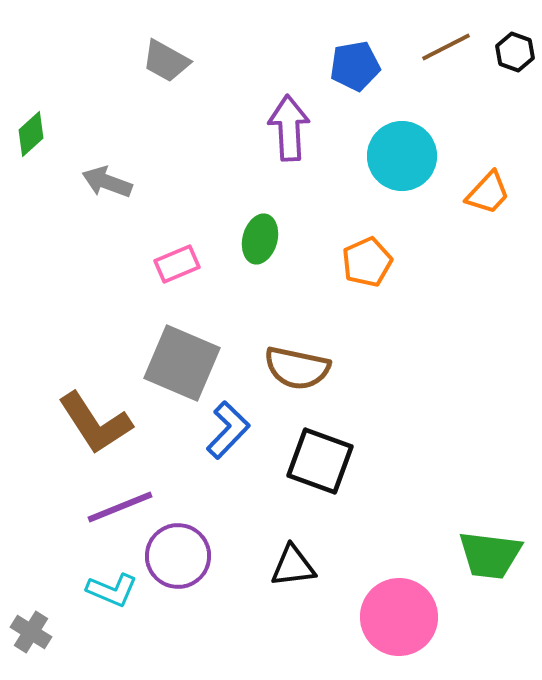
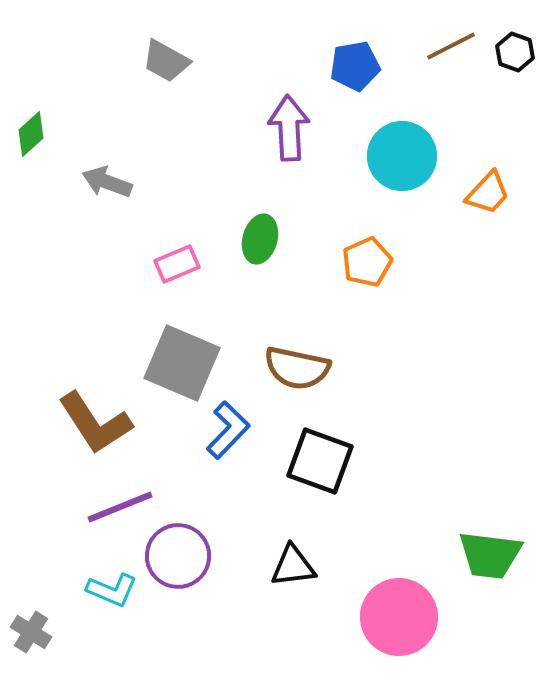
brown line: moved 5 px right, 1 px up
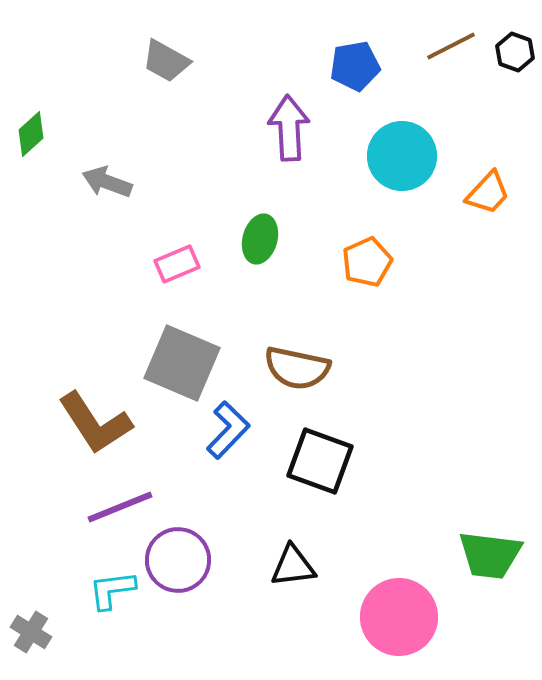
purple circle: moved 4 px down
cyan L-shape: rotated 150 degrees clockwise
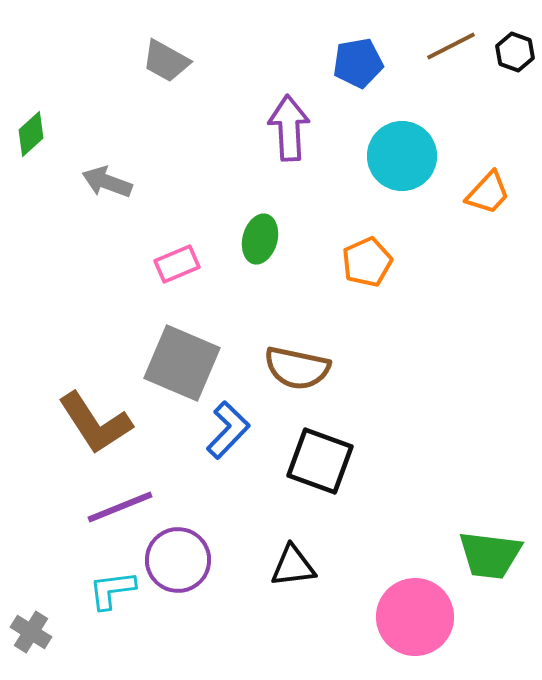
blue pentagon: moved 3 px right, 3 px up
pink circle: moved 16 px right
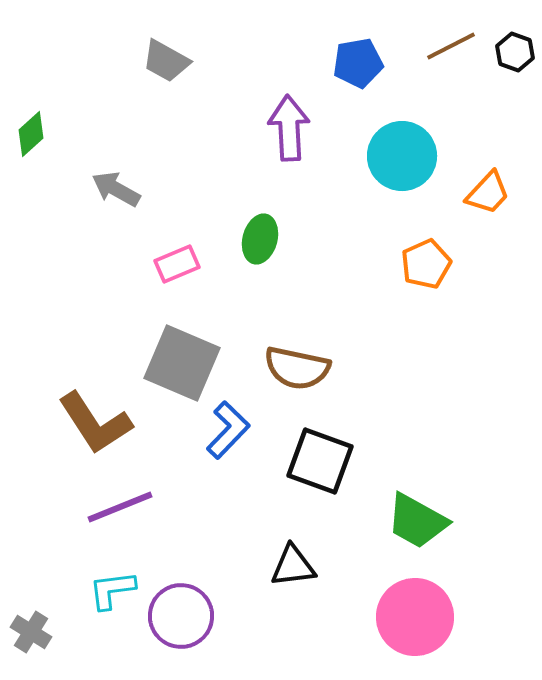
gray arrow: moved 9 px right, 7 px down; rotated 9 degrees clockwise
orange pentagon: moved 59 px right, 2 px down
green trapezoid: moved 73 px left, 34 px up; rotated 22 degrees clockwise
purple circle: moved 3 px right, 56 px down
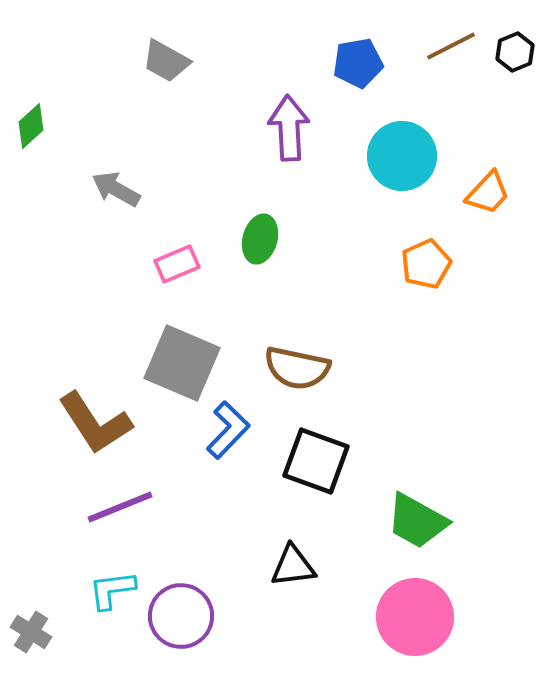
black hexagon: rotated 18 degrees clockwise
green diamond: moved 8 px up
black square: moved 4 px left
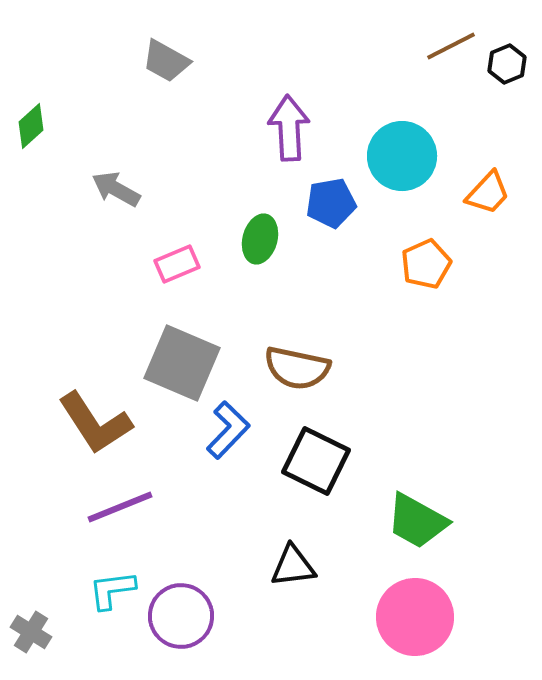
black hexagon: moved 8 px left, 12 px down
blue pentagon: moved 27 px left, 140 px down
black square: rotated 6 degrees clockwise
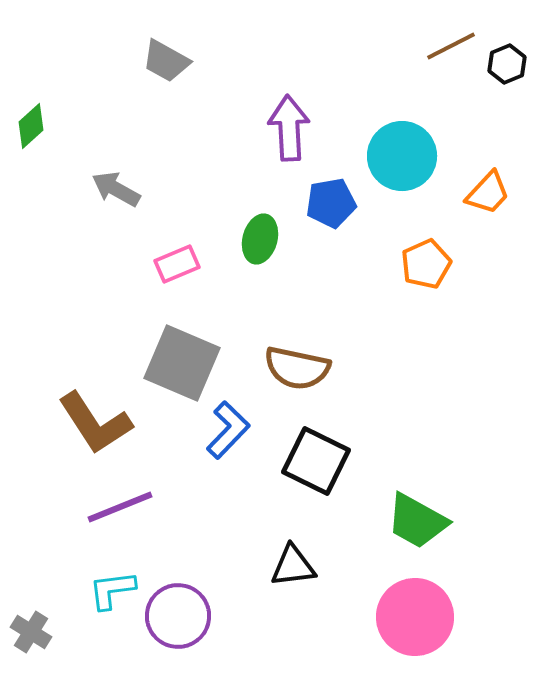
purple circle: moved 3 px left
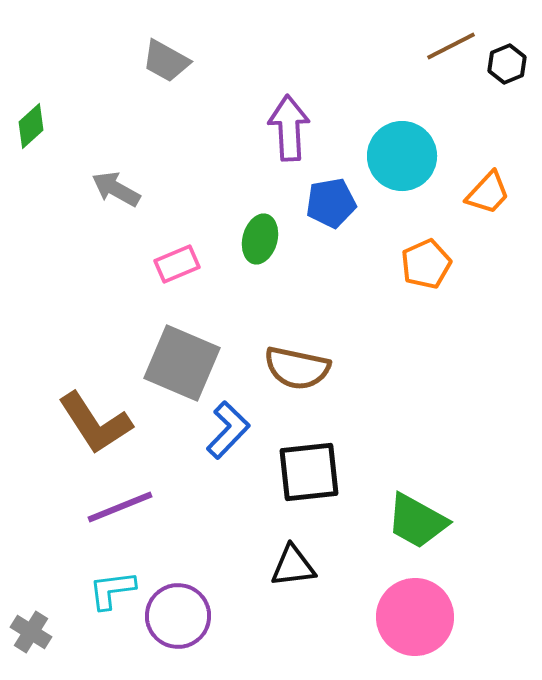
black square: moved 7 px left, 11 px down; rotated 32 degrees counterclockwise
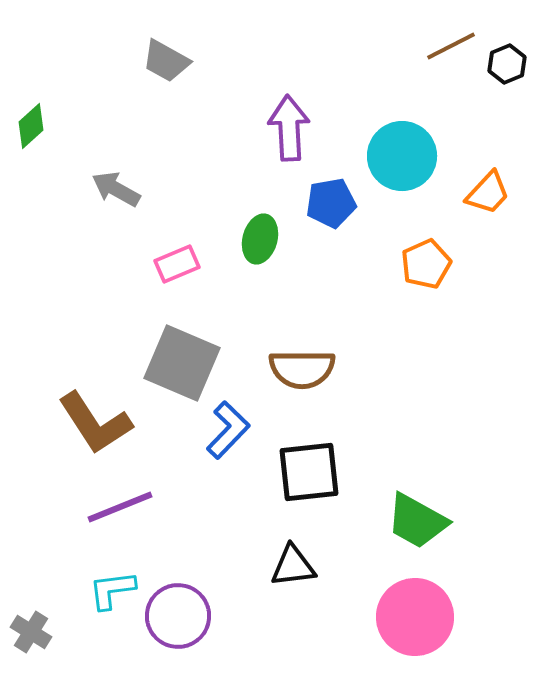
brown semicircle: moved 5 px right, 1 px down; rotated 12 degrees counterclockwise
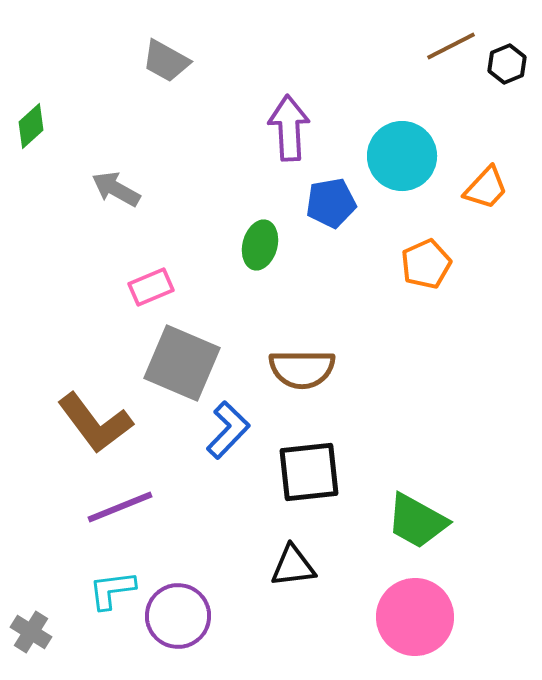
orange trapezoid: moved 2 px left, 5 px up
green ellipse: moved 6 px down
pink rectangle: moved 26 px left, 23 px down
brown L-shape: rotated 4 degrees counterclockwise
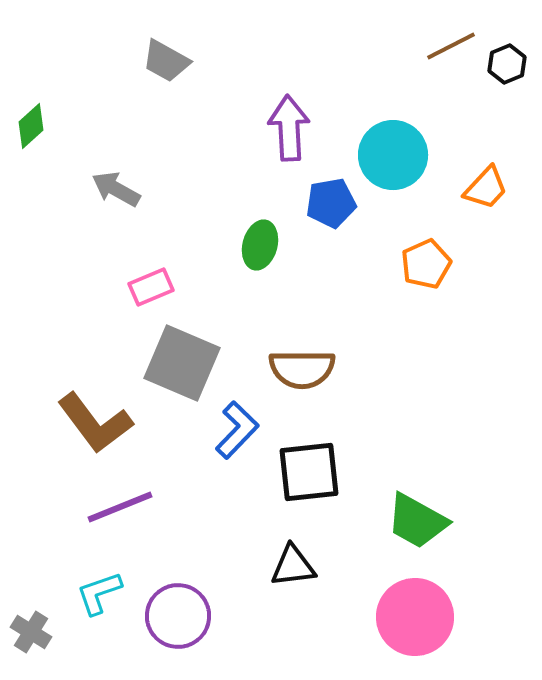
cyan circle: moved 9 px left, 1 px up
blue L-shape: moved 9 px right
cyan L-shape: moved 13 px left, 3 px down; rotated 12 degrees counterclockwise
